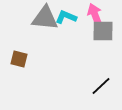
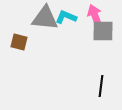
pink arrow: moved 1 px down
brown square: moved 17 px up
black line: rotated 40 degrees counterclockwise
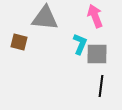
cyan L-shape: moved 14 px right, 27 px down; rotated 90 degrees clockwise
gray square: moved 6 px left, 23 px down
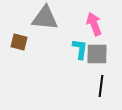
pink arrow: moved 1 px left, 8 px down
cyan L-shape: moved 5 px down; rotated 15 degrees counterclockwise
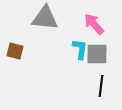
pink arrow: rotated 20 degrees counterclockwise
brown square: moved 4 px left, 9 px down
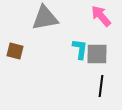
gray triangle: rotated 16 degrees counterclockwise
pink arrow: moved 7 px right, 8 px up
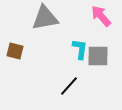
gray square: moved 1 px right, 2 px down
black line: moved 32 px left; rotated 35 degrees clockwise
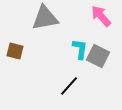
gray square: rotated 25 degrees clockwise
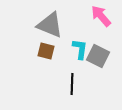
gray triangle: moved 5 px right, 7 px down; rotated 32 degrees clockwise
brown square: moved 31 px right
black line: moved 3 px right, 2 px up; rotated 40 degrees counterclockwise
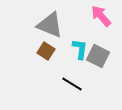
brown square: rotated 18 degrees clockwise
black line: rotated 60 degrees counterclockwise
